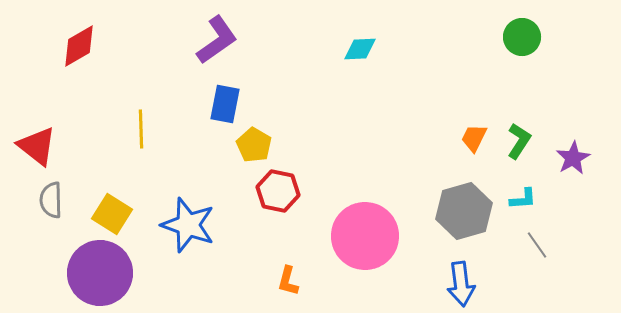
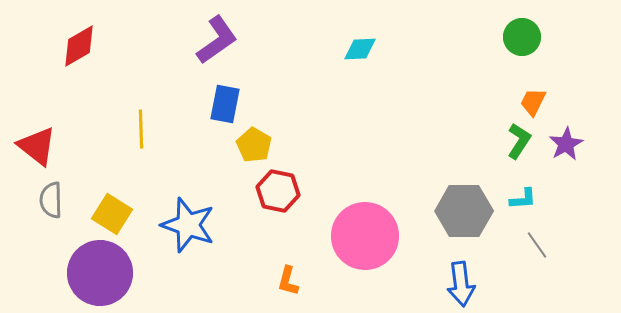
orange trapezoid: moved 59 px right, 36 px up
purple star: moved 7 px left, 14 px up
gray hexagon: rotated 16 degrees clockwise
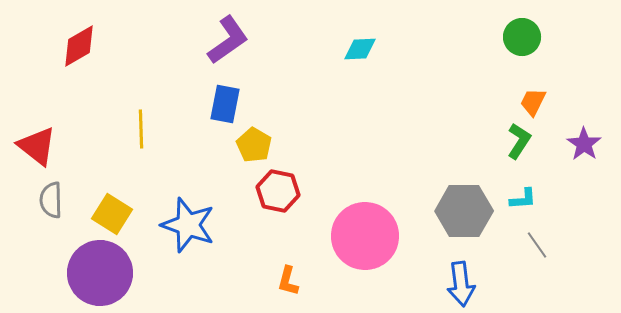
purple L-shape: moved 11 px right
purple star: moved 18 px right; rotated 8 degrees counterclockwise
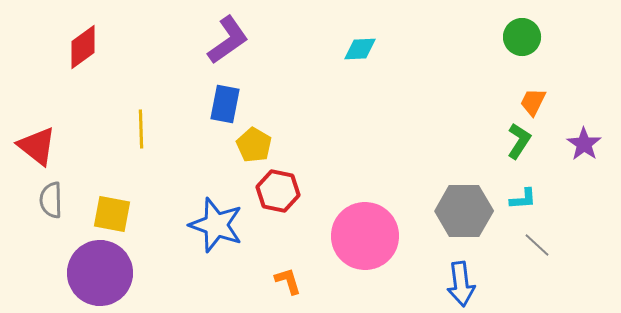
red diamond: moved 4 px right, 1 px down; rotated 6 degrees counterclockwise
yellow square: rotated 21 degrees counterclockwise
blue star: moved 28 px right
gray line: rotated 12 degrees counterclockwise
orange L-shape: rotated 148 degrees clockwise
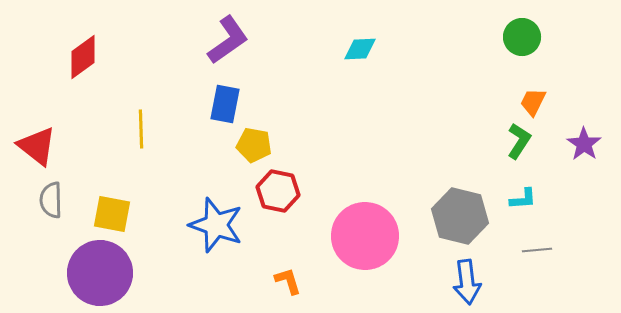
red diamond: moved 10 px down
yellow pentagon: rotated 20 degrees counterclockwise
gray hexagon: moved 4 px left, 5 px down; rotated 14 degrees clockwise
gray line: moved 5 px down; rotated 48 degrees counterclockwise
blue arrow: moved 6 px right, 2 px up
